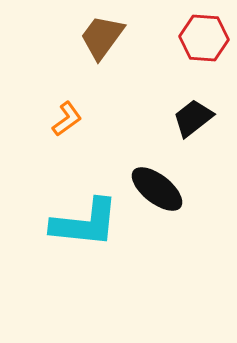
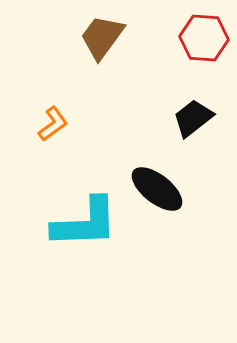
orange L-shape: moved 14 px left, 5 px down
cyan L-shape: rotated 8 degrees counterclockwise
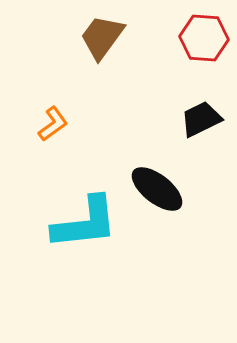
black trapezoid: moved 8 px right, 1 px down; rotated 12 degrees clockwise
cyan L-shape: rotated 4 degrees counterclockwise
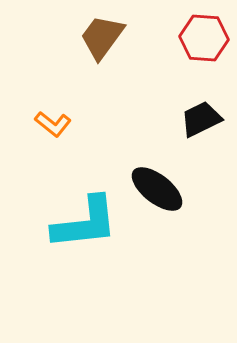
orange L-shape: rotated 75 degrees clockwise
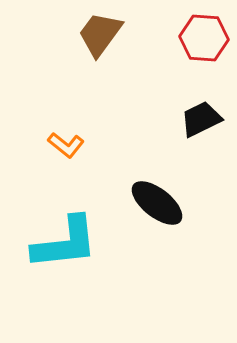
brown trapezoid: moved 2 px left, 3 px up
orange L-shape: moved 13 px right, 21 px down
black ellipse: moved 14 px down
cyan L-shape: moved 20 px left, 20 px down
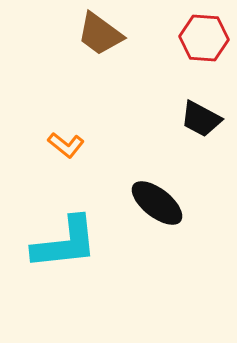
brown trapezoid: rotated 90 degrees counterclockwise
black trapezoid: rotated 126 degrees counterclockwise
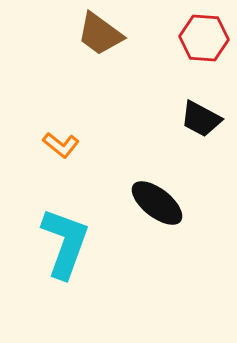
orange L-shape: moved 5 px left
cyan L-shape: rotated 64 degrees counterclockwise
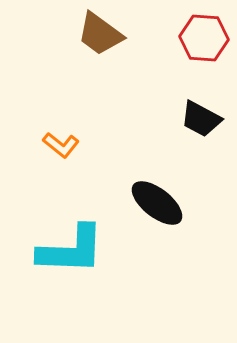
cyan L-shape: moved 6 px right, 7 px down; rotated 72 degrees clockwise
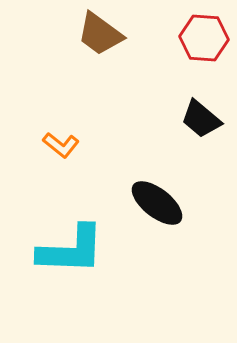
black trapezoid: rotated 12 degrees clockwise
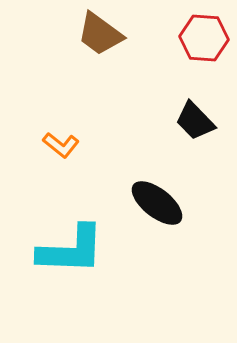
black trapezoid: moved 6 px left, 2 px down; rotated 6 degrees clockwise
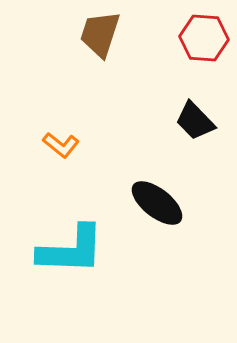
brown trapezoid: rotated 72 degrees clockwise
